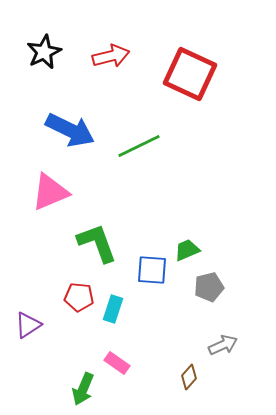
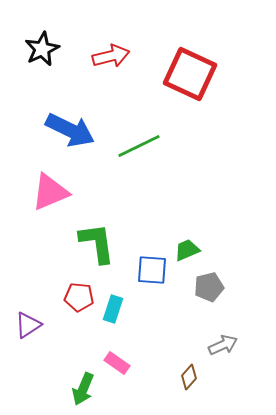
black star: moved 2 px left, 3 px up
green L-shape: rotated 12 degrees clockwise
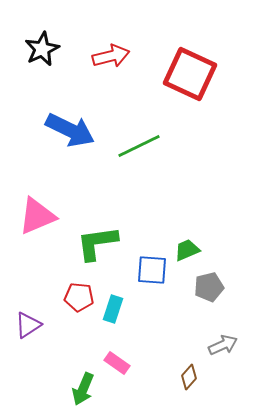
pink triangle: moved 13 px left, 24 px down
green L-shape: rotated 90 degrees counterclockwise
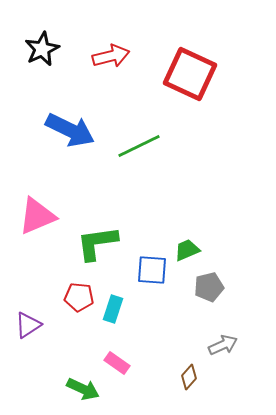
green arrow: rotated 88 degrees counterclockwise
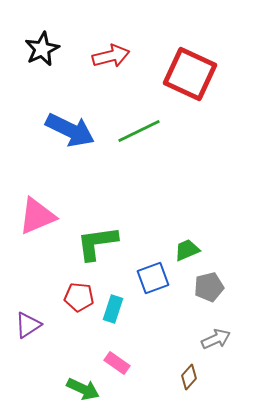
green line: moved 15 px up
blue square: moved 1 px right, 8 px down; rotated 24 degrees counterclockwise
gray arrow: moved 7 px left, 6 px up
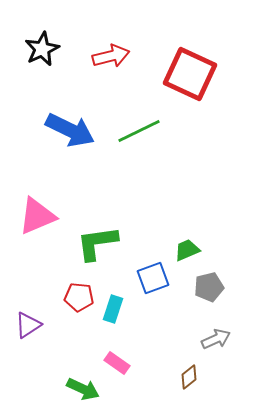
brown diamond: rotated 10 degrees clockwise
